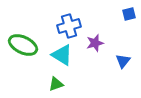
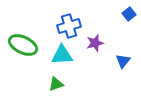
blue square: rotated 24 degrees counterclockwise
cyan triangle: rotated 35 degrees counterclockwise
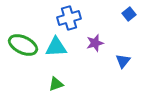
blue cross: moved 8 px up
cyan triangle: moved 6 px left, 8 px up
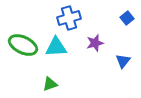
blue square: moved 2 px left, 4 px down
green triangle: moved 6 px left
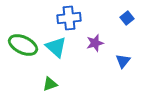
blue cross: rotated 10 degrees clockwise
cyan triangle: rotated 45 degrees clockwise
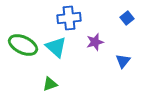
purple star: moved 1 px up
